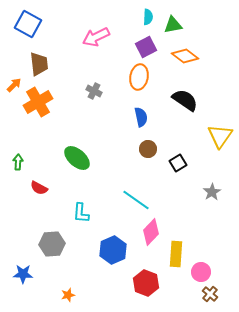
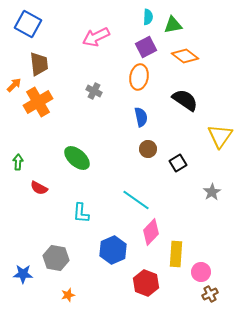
gray hexagon: moved 4 px right, 14 px down; rotated 15 degrees clockwise
brown cross: rotated 21 degrees clockwise
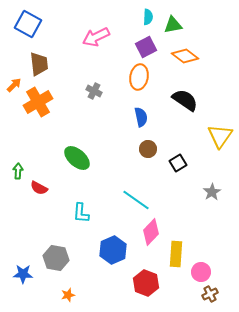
green arrow: moved 9 px down
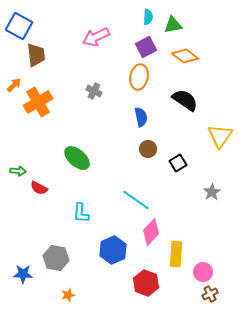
blue square: moved 9 px left, 2 px down
brown trapezoid: moved 3 px left, 9 px up
green arrow: rotated 91 degrees clockwise
pink circle: moved 2 px right
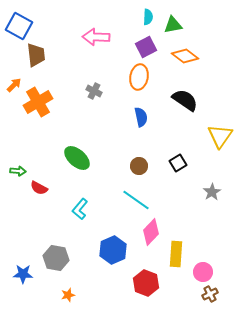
pink arrow: rotated 28 degrees clockwise
brown circle: moved 9 px left, 17 px down
cyan L-shape: moved 1 px left, 4 px up; rotated 35 degrees clockwise
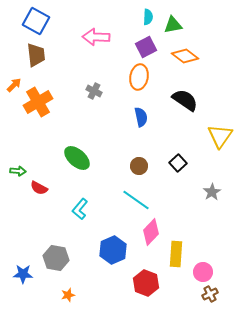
blue square: moved 17 px right, 5 px up
black square: rotated 12 degrees counterclockwise
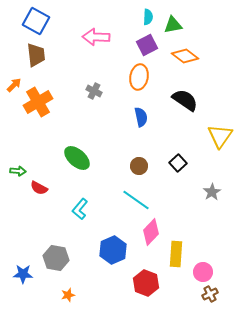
purple square: moved 1 px right, 2 px up
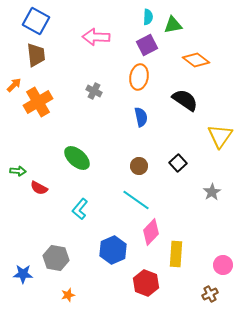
orange diamond: moved 11 px right, 4 px down
pink circle: moved 20 px right, 7 px up
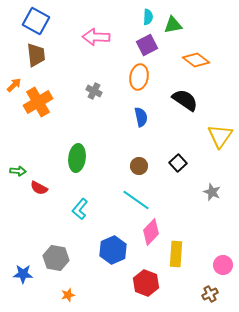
green ellipse: rotated 56 degrees clockwise
gray star: rotated 18 degrees counterclockwise
